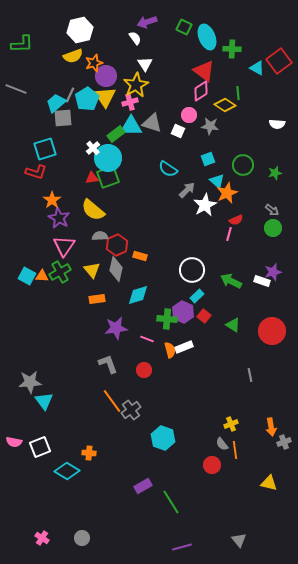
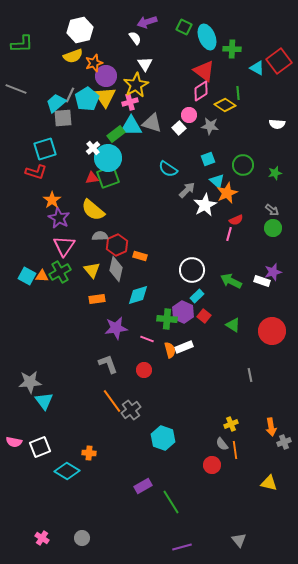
white square at (178, 131): moved 1 px right, 3 px up; rotated 24 degrees clockwise
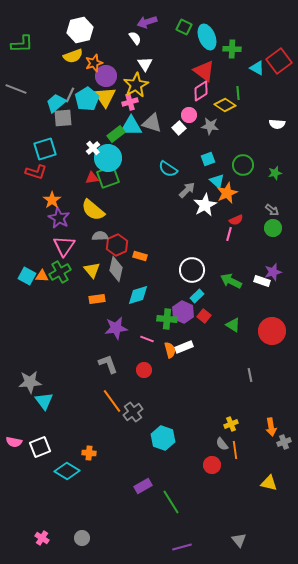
gray cross at (131, 410): moved 2 px right, 2 px down
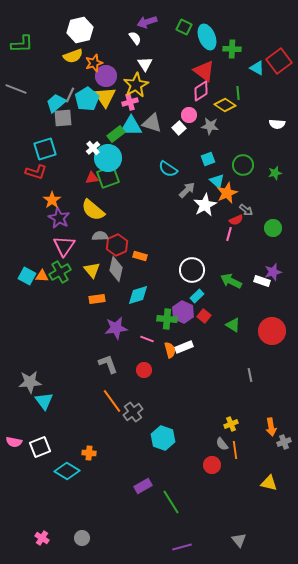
gray arrow at (272, 210): moved 26 px left
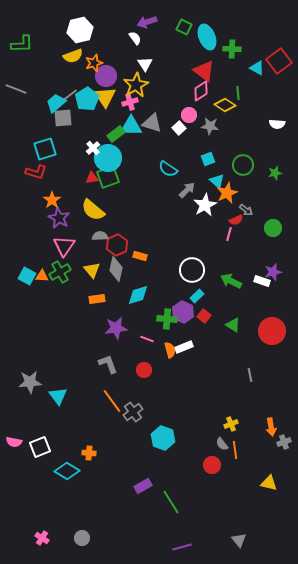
gray line at (70, 95): rotated 28 degrees clockwise
cyan triangle at (44, 401): moved 14 px right, 5 px up
